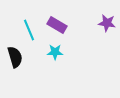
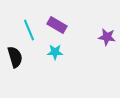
purple star: moved 14 px down
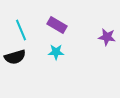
cyan line: moved 8 px left
cyan star: moved 1 px right
black semicircle: rotated 90 degrees clockwise
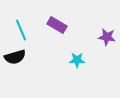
cyan star: moved 21 px right, 8 px down
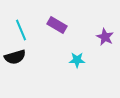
purple star: moved 2 px left; rotated 18 degrees clockwise
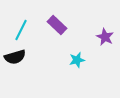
purple rectangle: rotated 12 degrees clockwise
cyan line: rotated 50 degrees clockwise
cyan star: rotated 14 degrees counterclockwise
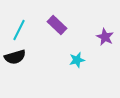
cyan line: moved 2 px left
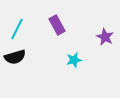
purple rectangle: rotated 18 degrees clockwise
cyan line: moved 2 px left, 1 px up
cyan star: moved 3 px left
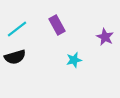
cyan line: rotated 25 degrees clockwise
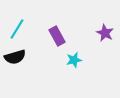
purple rectangle: moved 11 px down
cyan line: rotated 20 degrees counterclockwise
purple star: moved 4 px up
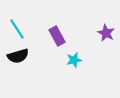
cyan line: rotated 65 degrees counterclockwise
purple star: moved 1 px right
black semicircle: moved 3 px right, 1 px up
